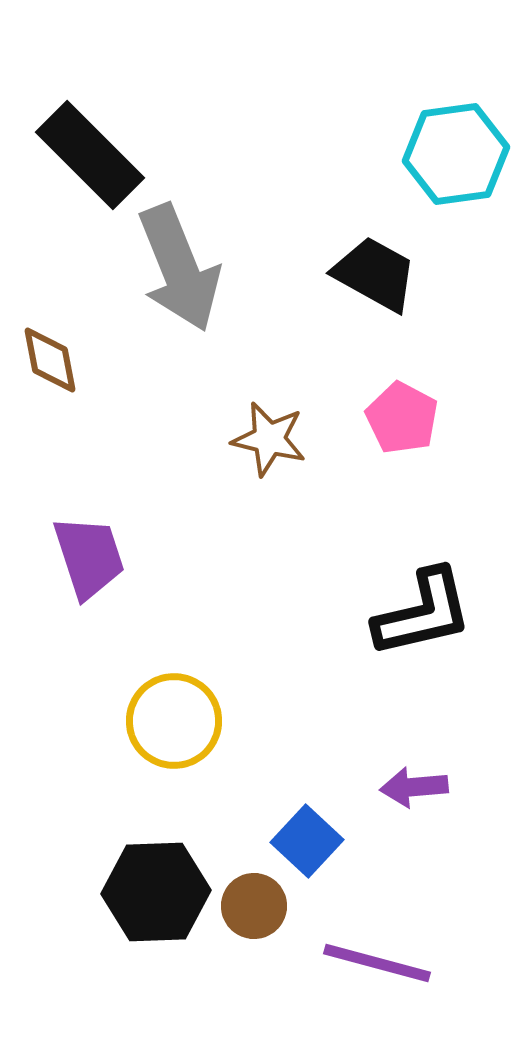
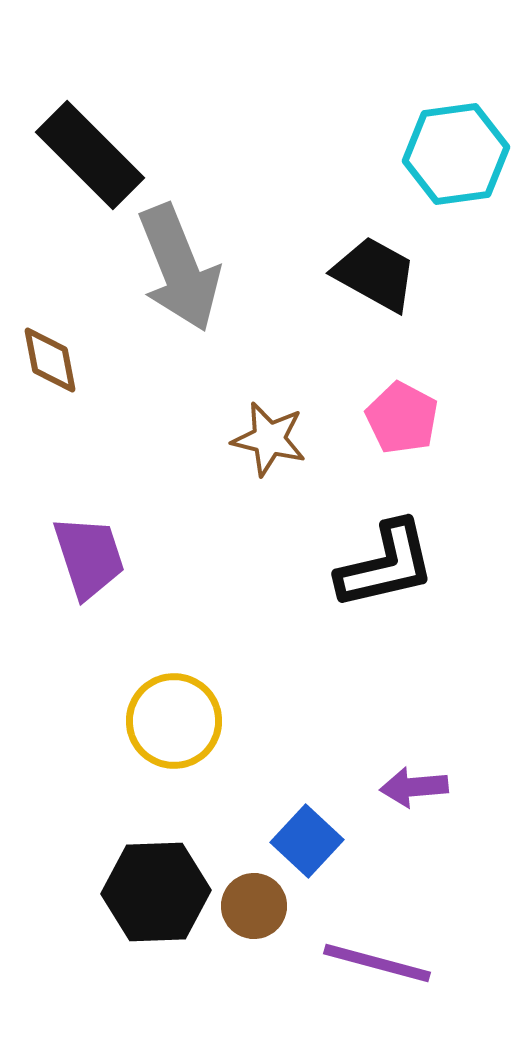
black L-shape: moved 37 px left, 48 px up
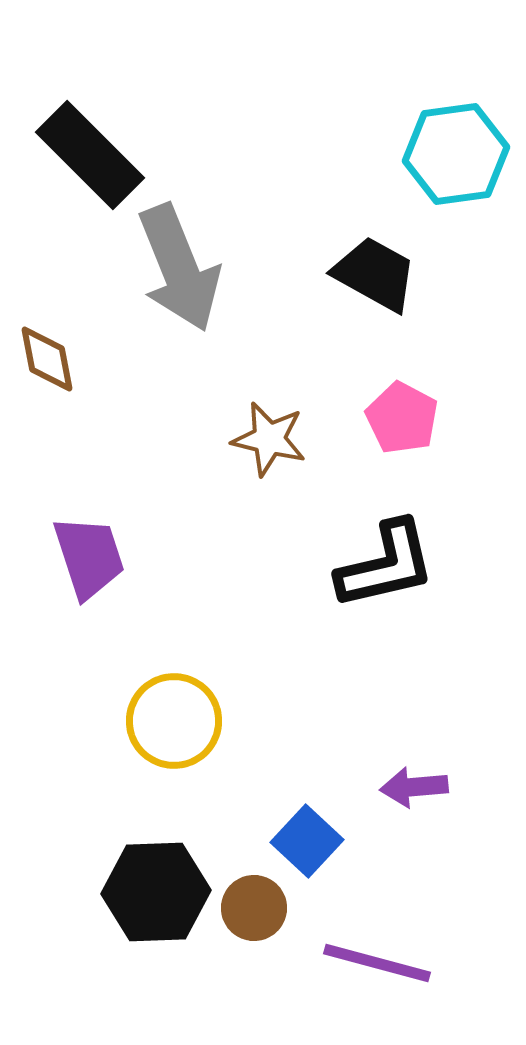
brown diamond: moved 3 px left, 1 px up
brown circle: moved 2 px down
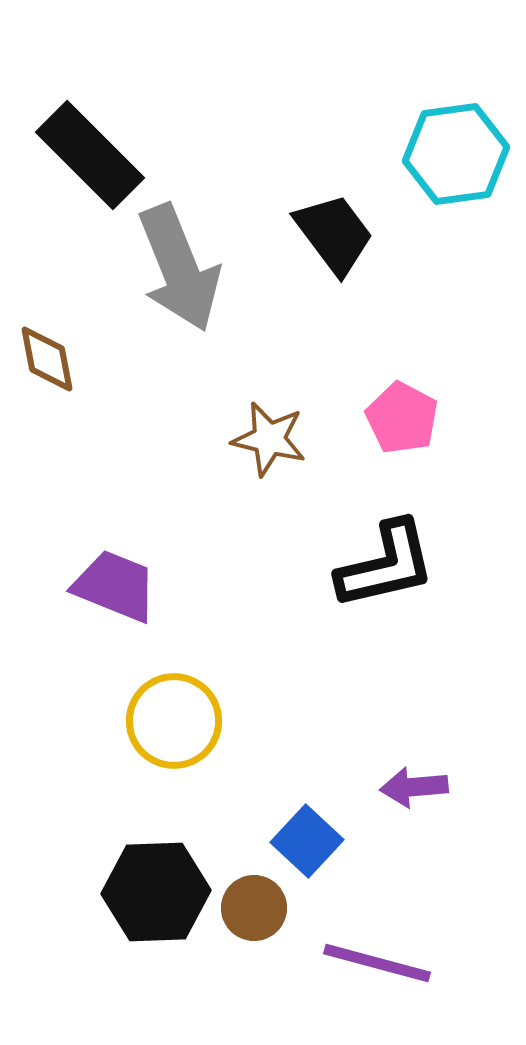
black trapezoid: moved 41 px left, 40 px up; rotated 24 degrees clockwise
purple trapezoid: moved 26 px right, 29 px down; rotated 50 degrees counterclockwise
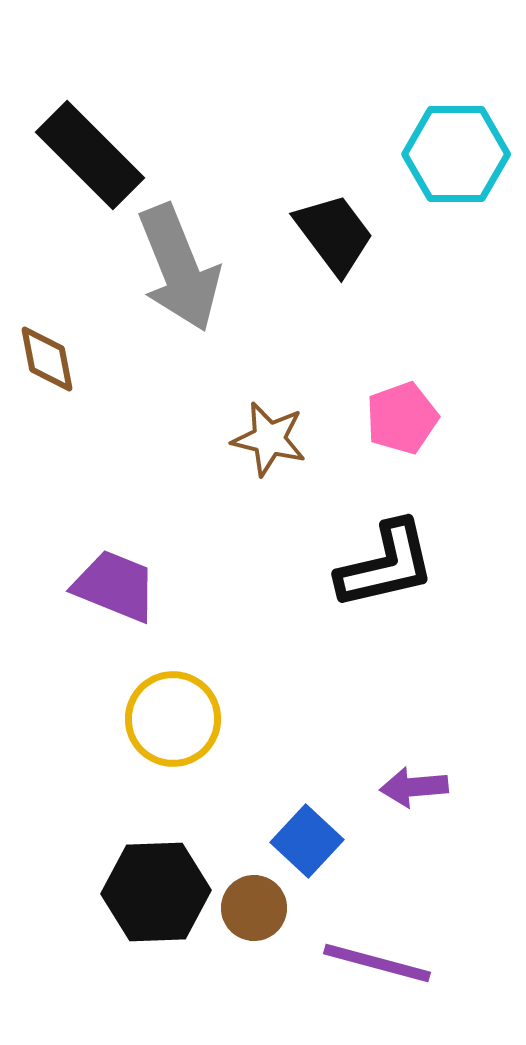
cyan hexagon: rotated 8 degrees clockwise
pink pentagon: rotated 24 degrees clockwise
yellow circle: moved 1 px left, 2 px up
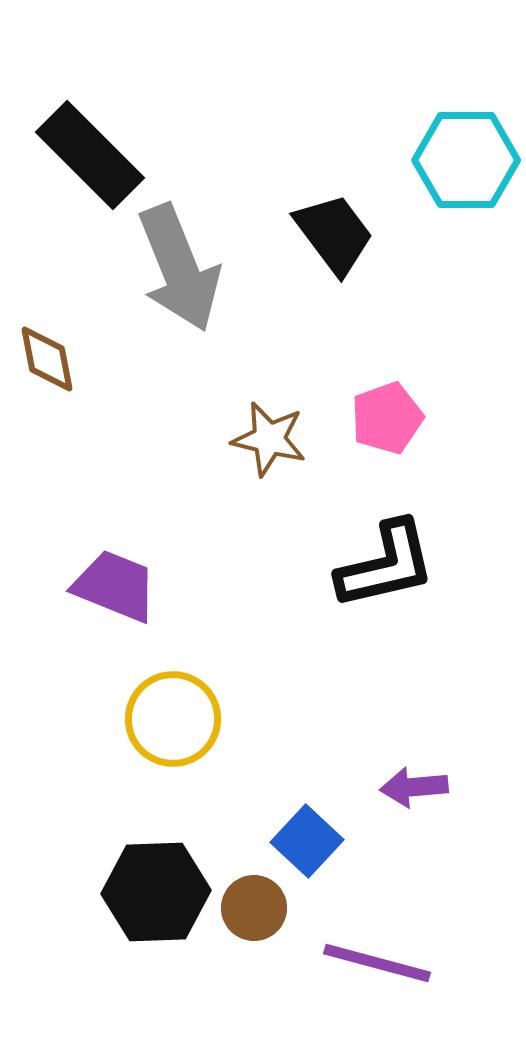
cyan hexagon: moved 10 px right, 6 px down
pink pentagon: moved 15 px left
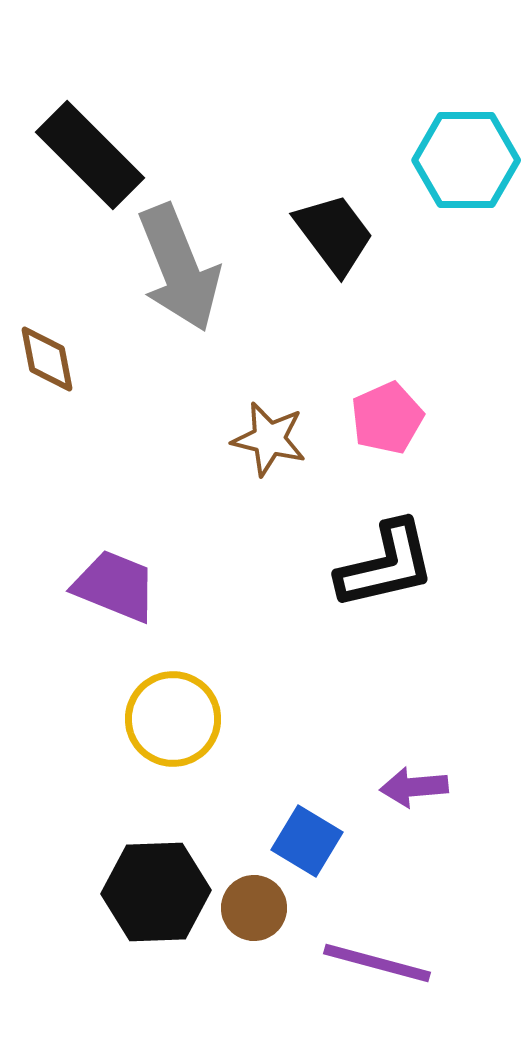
pink pentagon: rotated 4 degrees counterclockwise
blue square: rotated 12 degrees counterclockwise
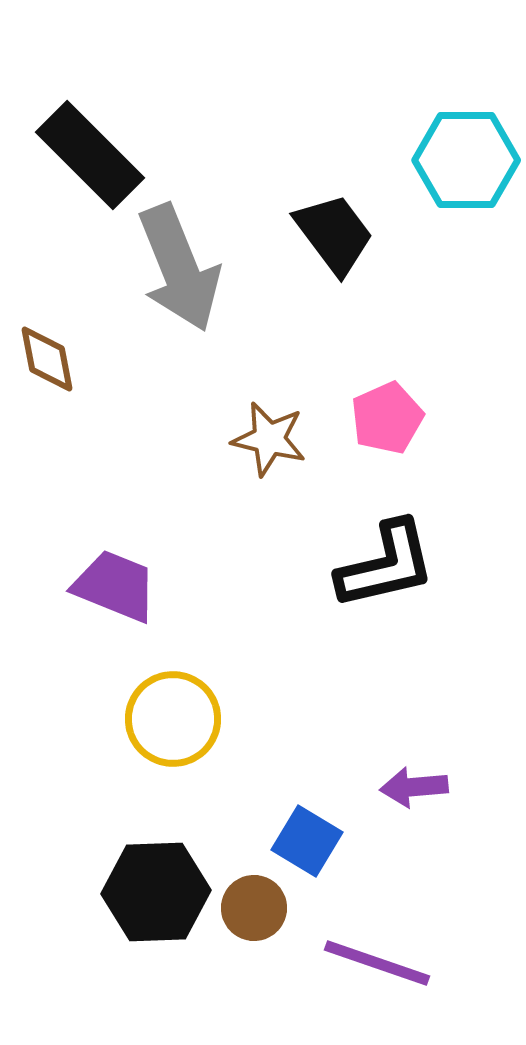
purple line: rotated 4 degrees clockwise
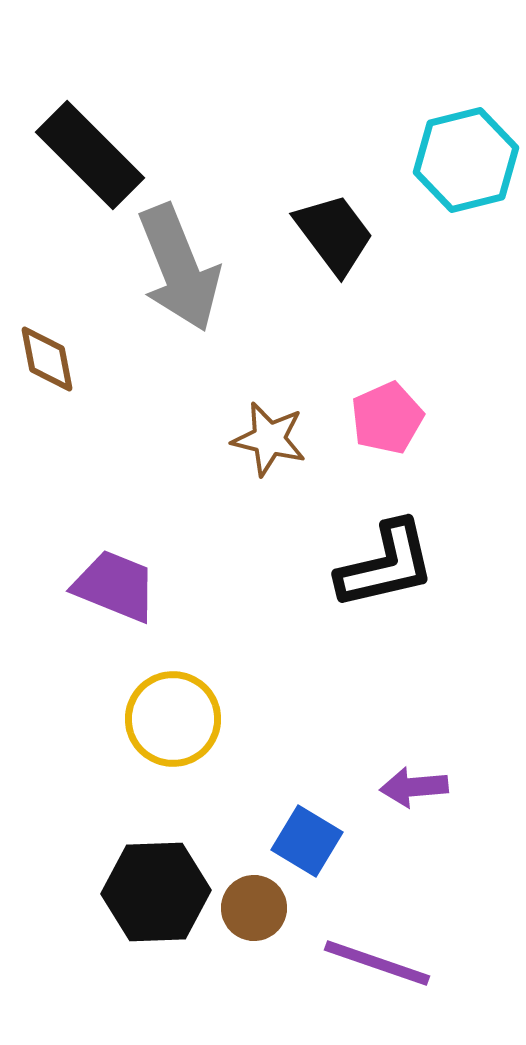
cyan hexagon: rotated 14 degrees counterclockwise
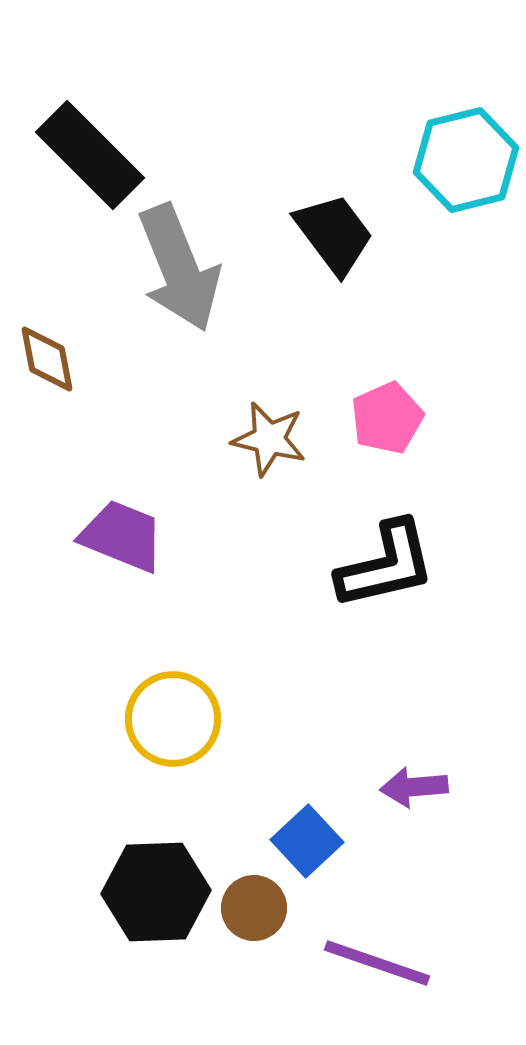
purple trapezoid: moved 7 px right, 50 px up
blue square: rotated 16 degrees clockwise
